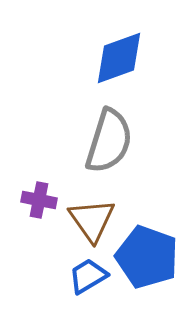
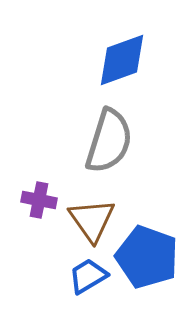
blue diamond: moved 3 px right, 2 px down
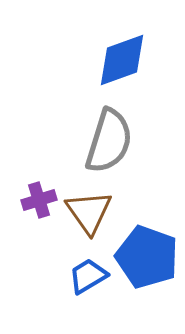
purple cross: rotated 28 degrees counterclockwise
brown triangle: moved 3 px left, 8 px up
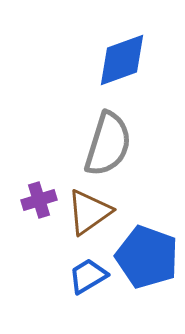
gray semicircle: moved 1 px left, 3 px down
brown triangle: rotated 30 degrees clockwise
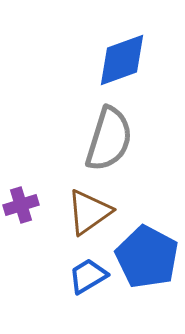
gray semicircle: moved 1 px right, 5 px up
purple cross: moved 18 px left, 5 px down
blue pentagon: rotated 8 degrees clockwise
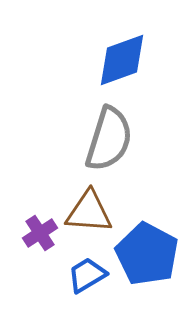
purple cross: moved 19 px right, 28 px down; rotated 16 degrees counterclockwise
brown triangle: rotated 39 degrees clockwise
blue pentagon: moved 3 px up
blue trapezoid: moved 1 px left, 1 px up
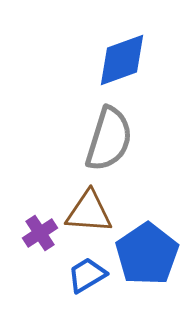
blue pentagon: rotated 10 degrees clockwise
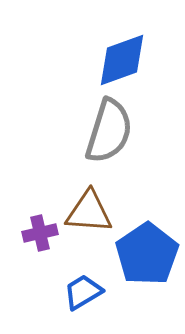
gray semicircle: moved 8 px up
purple cross: rotated 20 degrees clockwise
blue trapezoid: moved 4 px left, 17 px down
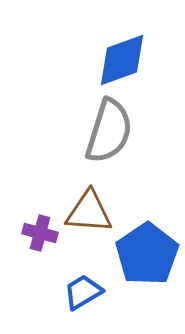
purple cross: rotated 28 degrees clockwise
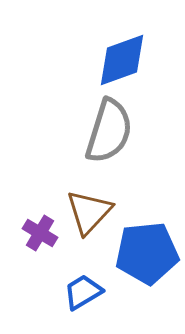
brown triangle: rotated 51 degrees counterclockwise
purple cross: rotated 16 degrees clockwise
blue pentagon: moved 1 px up; rotated 28 degrees clockwise
